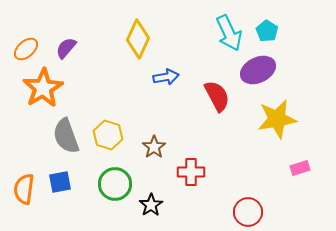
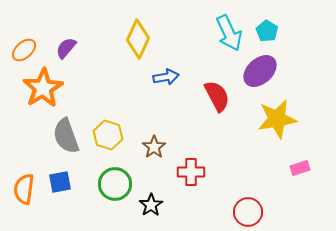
orange ellipse: moved 2 px left, 1 px down
purple ellipse: moved 2 px right, 1 px down; rotated 16 degrees counterclockwise
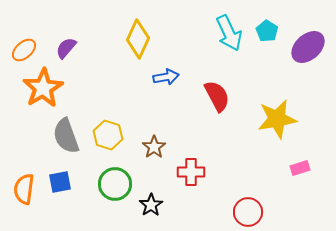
purple ellipse: moved 48 px right, 24 px up
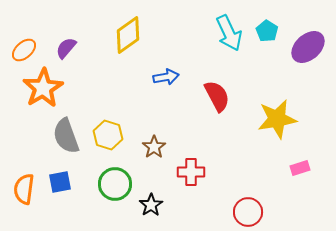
yellow diamond: moved 10 px left, 4 px up; rotated 30 degrees clockwise
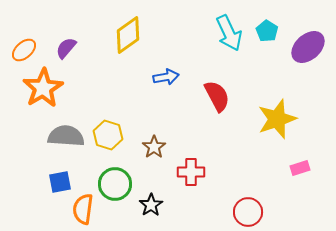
yellow star: rotated 9 degrees counterclockwise
gray semicircle: rotated 114 degrees clockwise
orange semicircle: moved 59 px right, 20 px down
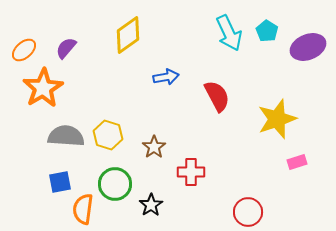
purple ellipse: rotated 20 degrees clockwise
pink rectangle: moved 3 px left, 6 px up
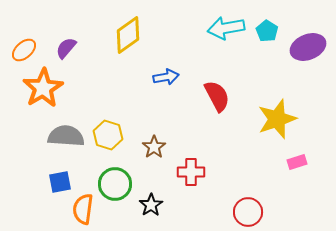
cyan arrow: moved 3 px left, 5 px up; rotated 105 degrees clockwise
